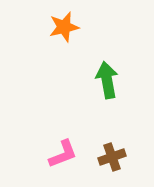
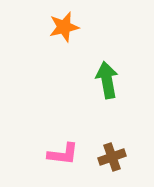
pink L-shape: rotated 28 degrees clockwise
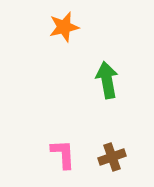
pink L-shape: rotated 100 degrees counterclockwise
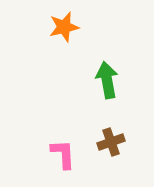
brown cross: moved 1 px left, 15 px up
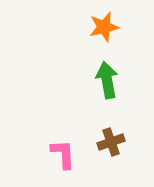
orange star: moved 40 px right
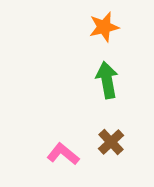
brown cross: rotated 24 degrees counterclockwise
pink L-shape: rotated 48 degrees counterclockwise
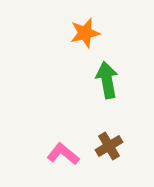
orange star: moved 19 px left, 6 px down
brown cross: moved 2 px left, 4 px down; rotated 12 degrees clockwise
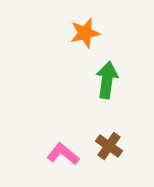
green arrow: rotated 18 degrees clockwise
brown cross: rotated 24 degrees counterclockwise
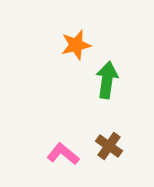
orange star: moved 9 px left, 12 px down
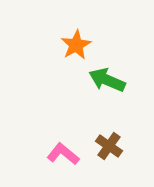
orange star: rotated 16 degrees counterclockwise
green arrow: rotated 75 degrees counterclockwise
